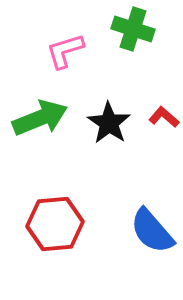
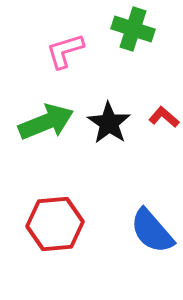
green arrow: moved 6 px right, 4 px down
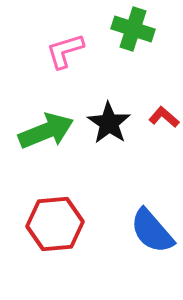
green arrow: moved 9 px down
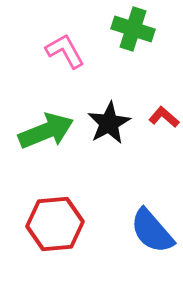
pink L-shape: rotated 78 degrees clockwise
black star: rotated 9 degrees clockwise
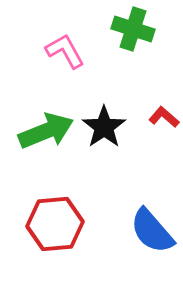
black star: moved 5 px left, 4 px down; rotated 6 degrees counterclockwise
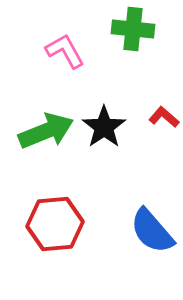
green cross: rotated 12 degrees counterclockwise
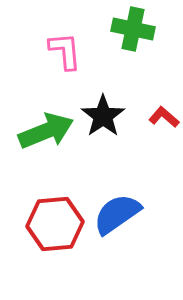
green cross: rotated 6 degrees clockwise
pink L-shape: rotated 24 degrees clockwise
black star: moved 1 px left, 11 px up
blue semicircle: moved 35 px left, 17 px up; rotated 96 degrees clockwise
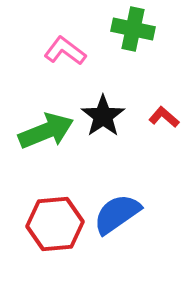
pink L-shape: rotated 48 degrees counterclockwise
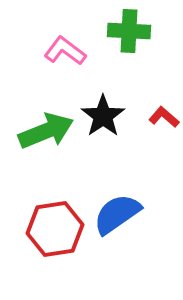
green cross: moved 4 px left, 2 px down; rotated 9 degrees counterclockwise
red hexagon: moved 5 px down; rotated 4 degrees counterclockwise
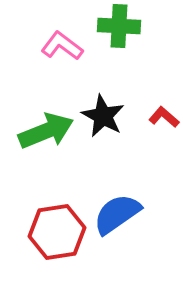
green cross: moved 10 px left, 5 px up
pink L-shape: moved 3 px left, 5 px up
black star: rotated 9 degrees counterclockwise
red hexagon: moved 2 px right, 3 px down
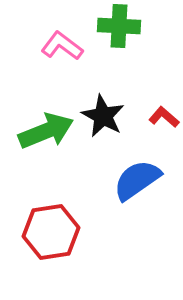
blue semicircle: moved 20 px right, 34 px up
red hexagon: moved 6 px left
